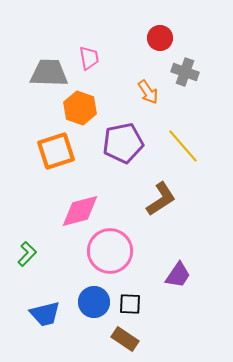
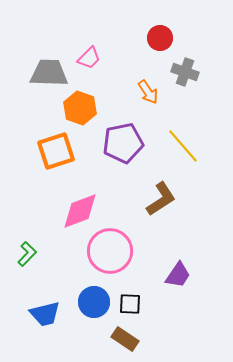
pink trapezoid: rotated 55 degrees clockwise
pink diamond: rotated 6 degrees counterclockwise
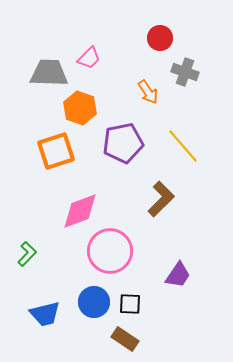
brown L-shape: rotated 12 degrees counterclockwise
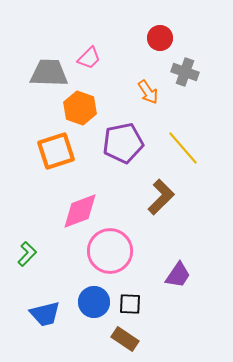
yellow line: moved 2 px down
brown L-shape: moved 2 px up
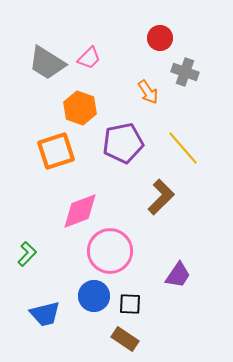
gray trapezoid: moved 2 px left, 10 px up; rotated 150 degrees counterclockwise
blue circle: moved 6 px up
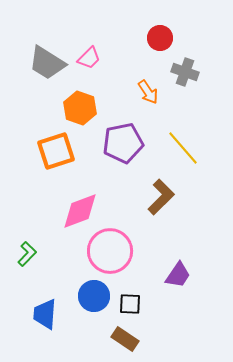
blue trapezoid: rotated 108 degrees clockwise
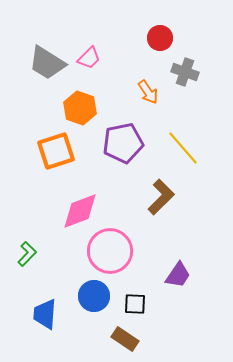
black square: moved 5 px right
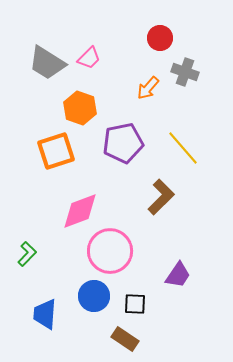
orange arrow: moved 4 px up; rotated 75 degrees clockwise
